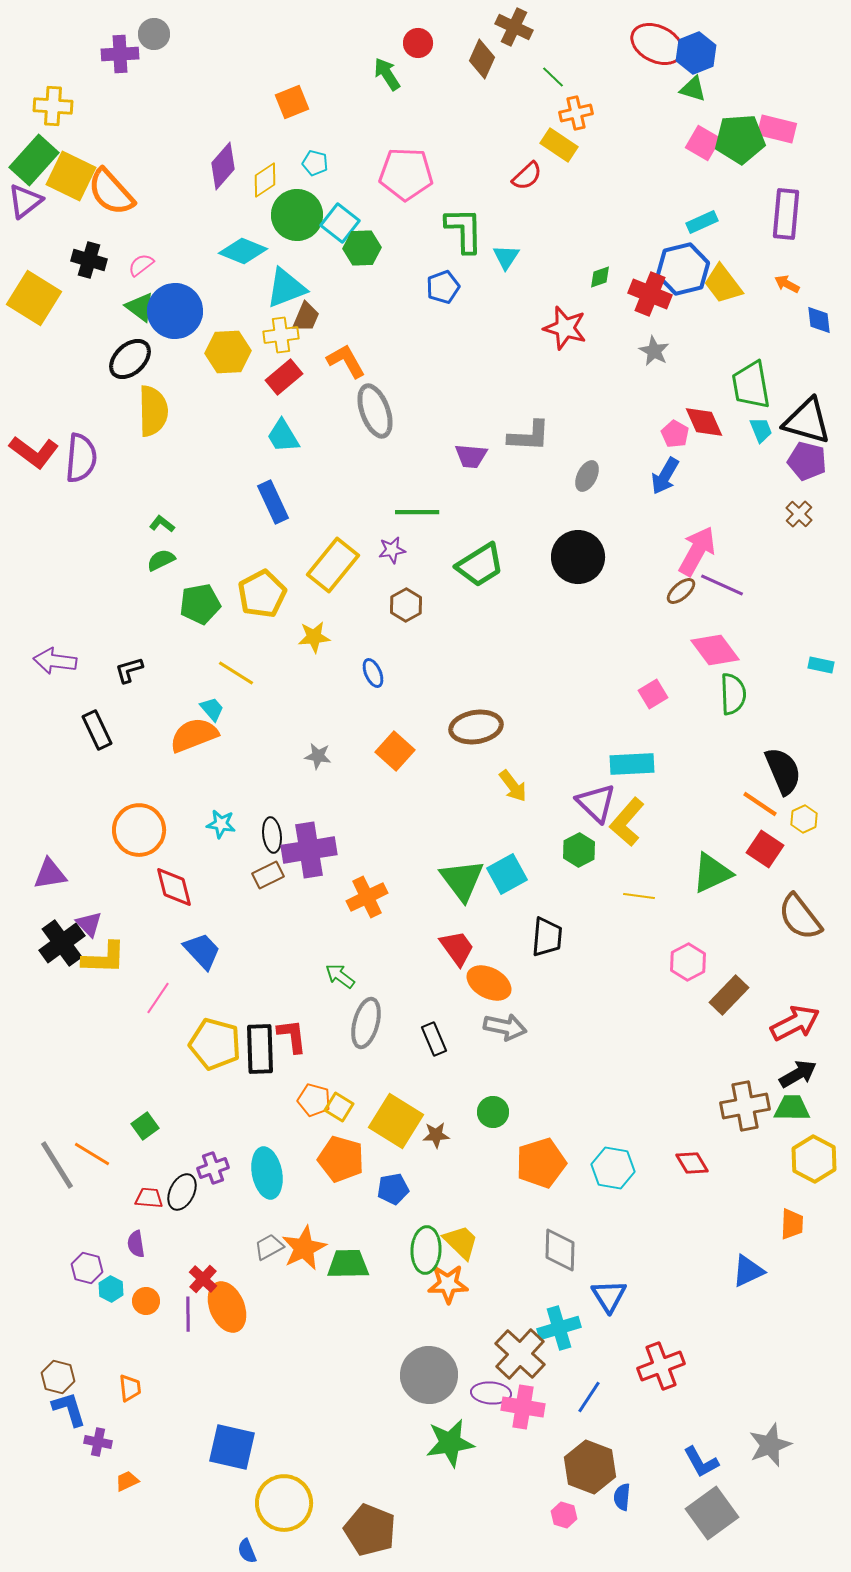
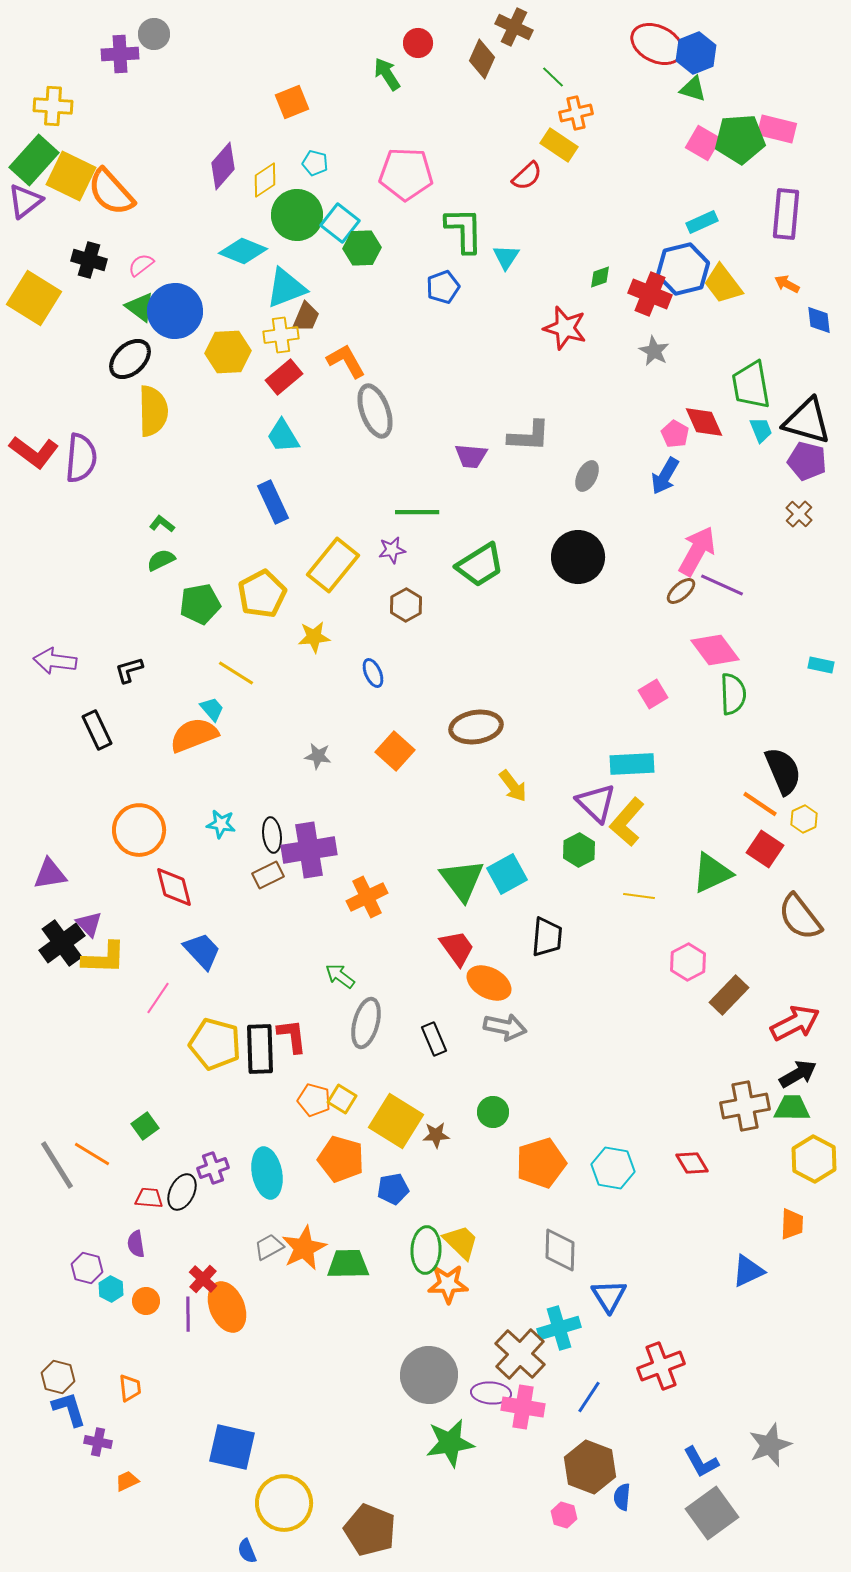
yellow square at (339, 1107): moved 3 px right, 8 px up
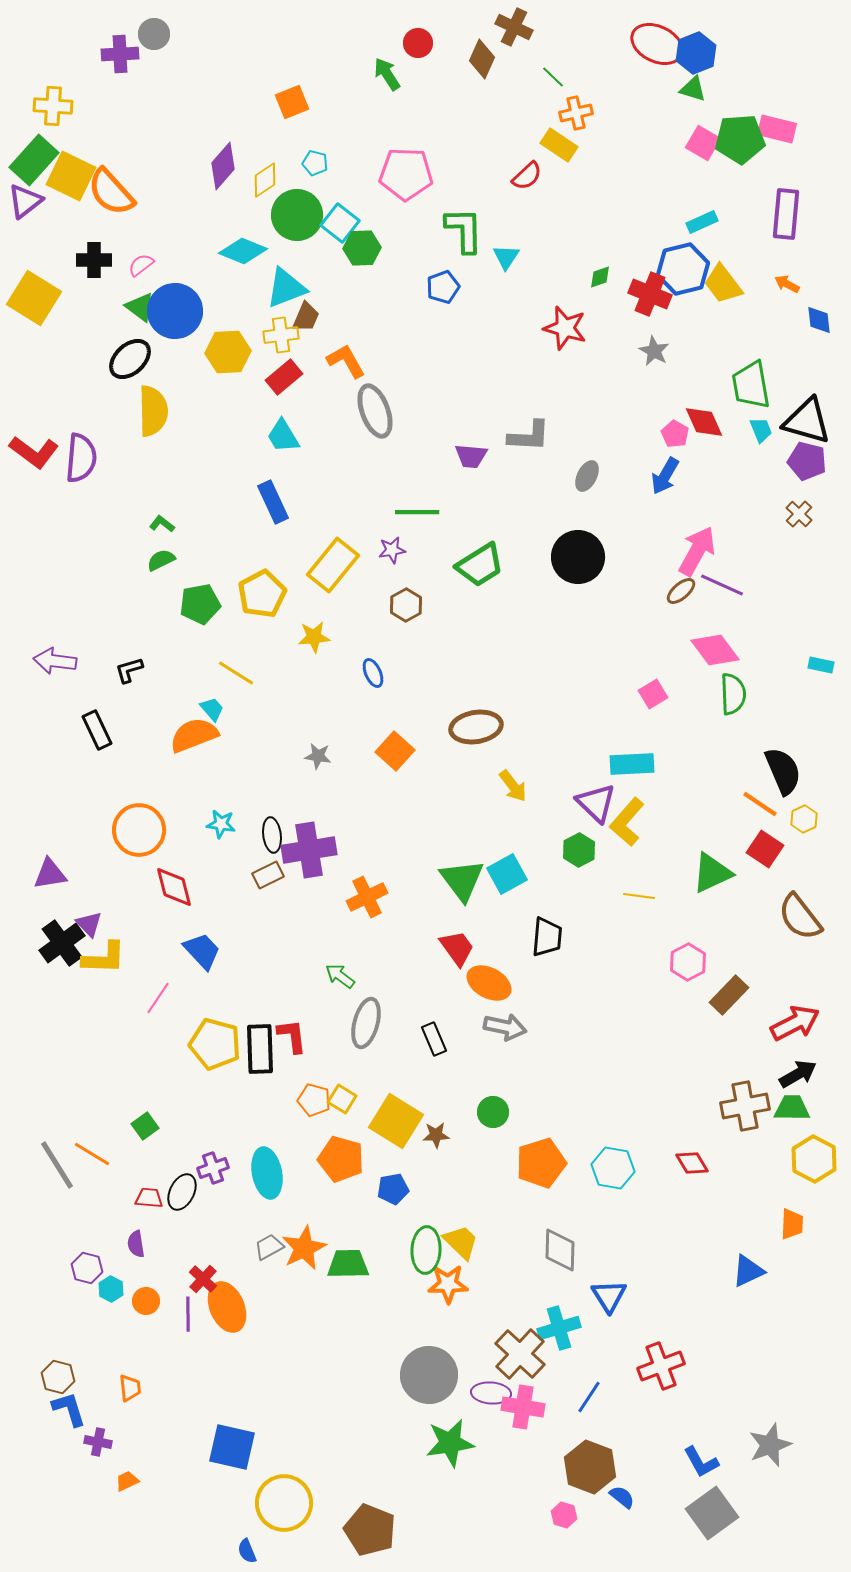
black cross at (89, 260): moved 5 px right; rotated 16 degrees counterclockwise
blue semicircle at (622, 1497): rotated 124 degrees clockwise
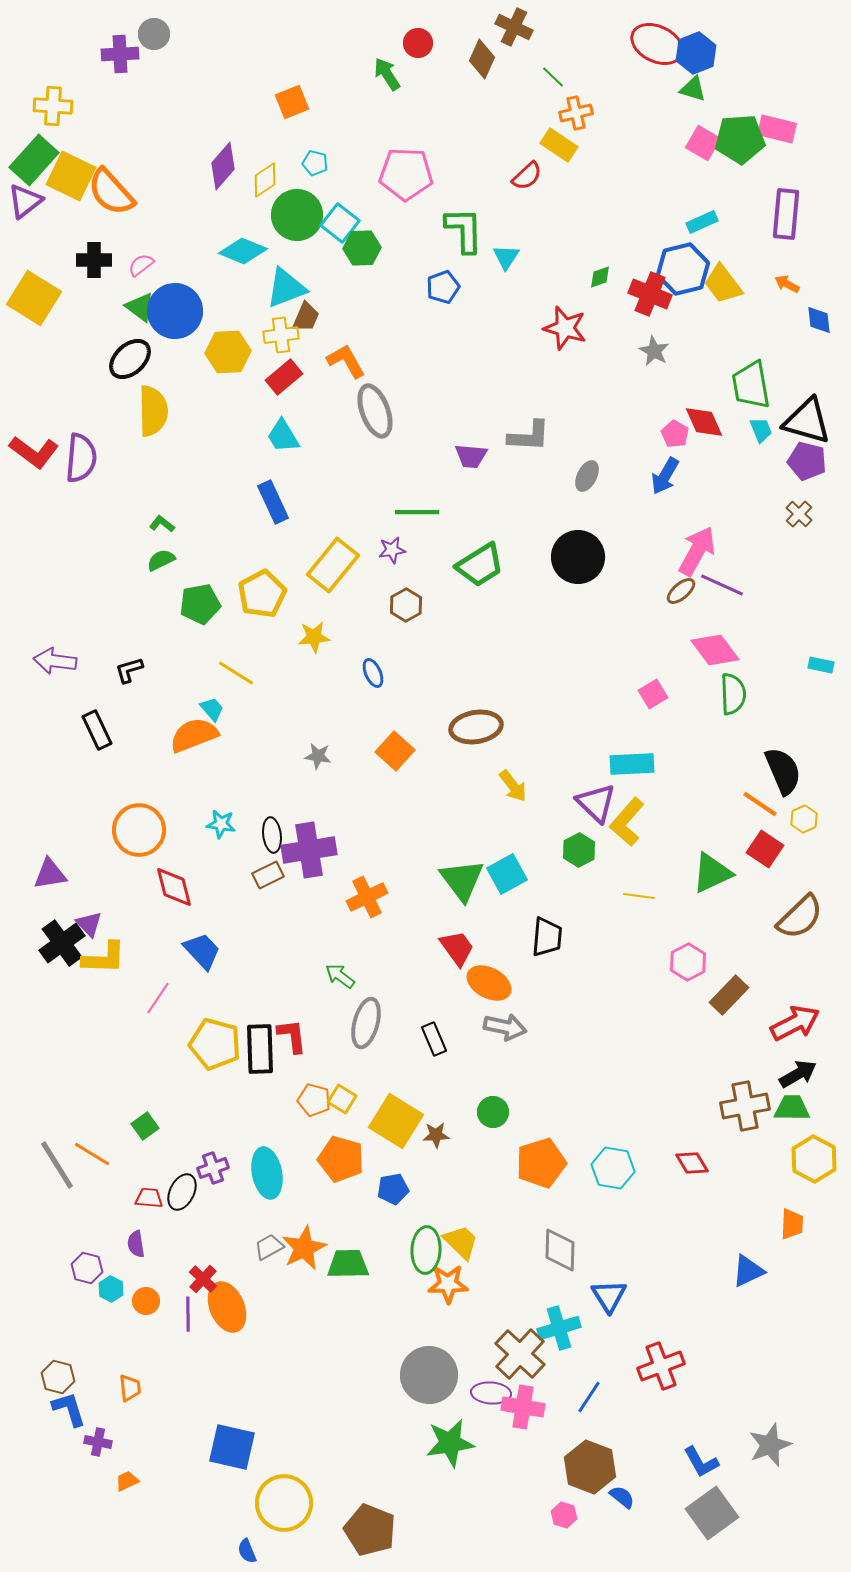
brown semicircle at (800, 917): rotated 96 degrees counterclockwise
